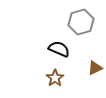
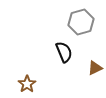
black semicircle: moved 5 px right, 3 px down; rotated 45 degrees clockwise
brown star: moved 28 px left, 6 px down
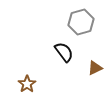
black semicircle: rotated 15 degrees counterclockwise
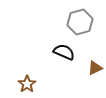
gray hexagon: moved 1 px left
black semicircle: rotated 30 degrees counterclockwise
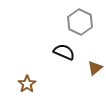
gray hexagon: rotated 20 degrees counterclockwise
brown triangle: rotated 14 degrees counterclockwise
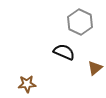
brown star: rotated 30 degrees clockwise
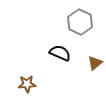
black semicircle: moved 4 px left, 1 px down
brown triangle: moved 5 px up
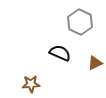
brown triangle: rotated 14 degrees clockwise
brown star: moved 4 px right
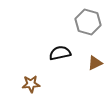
gray hexagon: moved 8 px right; rotated 10 degrees counterclockwise
black semicircle: rotated 35 degrees counterclockwise
